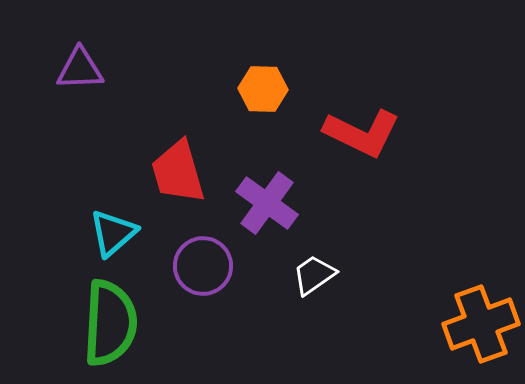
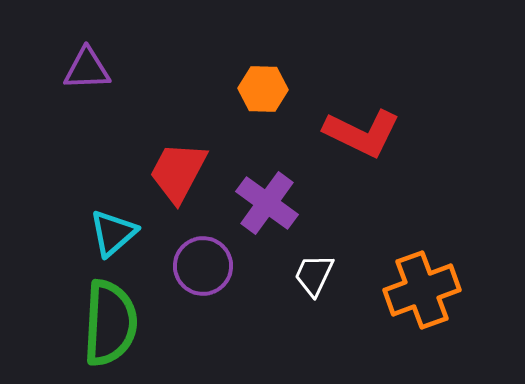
purple triangle: moved 7 px right
red trapezoid: rotated 44 degrees clockwise
white trapezoid: rotated 30 degrees counterclockwise
orange cross: moved 59 px left, 34 px up
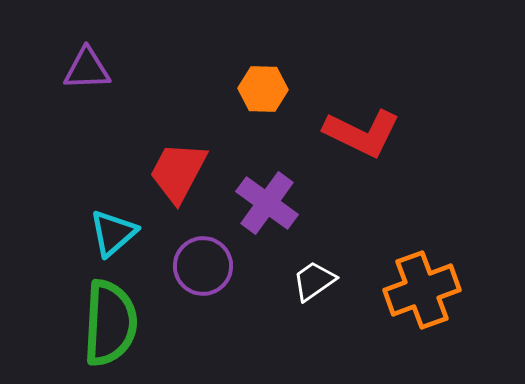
white trapezoid: moved 6 px down; rotated 30 degrees clockwise
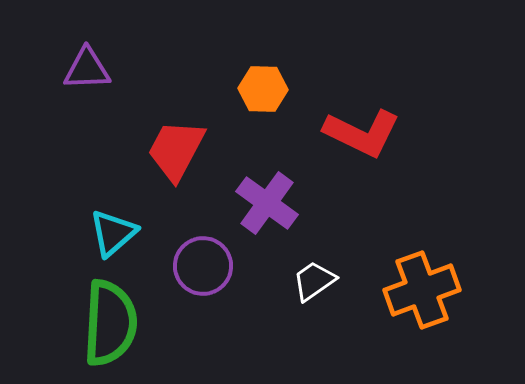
red trapezoid: moved 2 px left, 22 px up
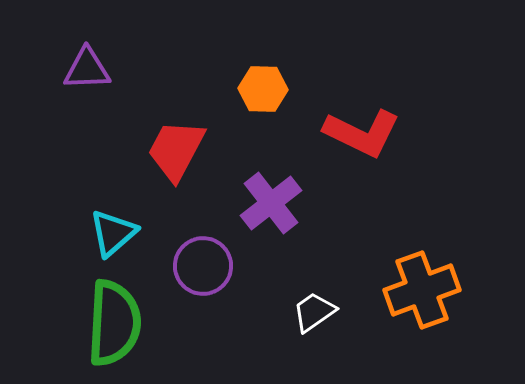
purple cross: moved 4 px right; rotated 16 degrees clockwise
white trapezoid: moved 31 px down
green semicircle: moved 4 px right
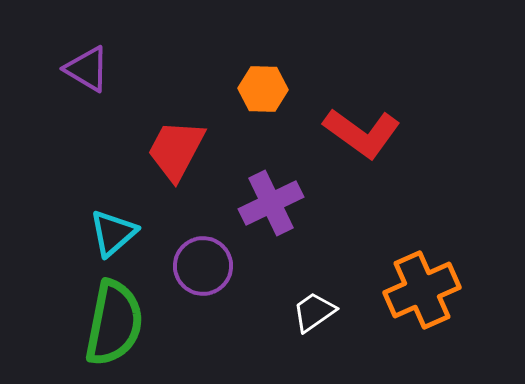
purple triangle: rotated 33 degrees clockwise
red L-shape: rotated 10 degrees clockwise
purple cross: rotated 12 degrees clockwise
orange cross: rotated 4 degrees counterclockwise
green semicircle: rotated 8 degrees clockwise
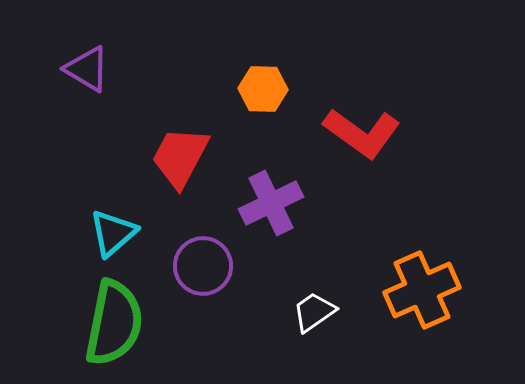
red trapezoid: moved 4 px right, 7 px down
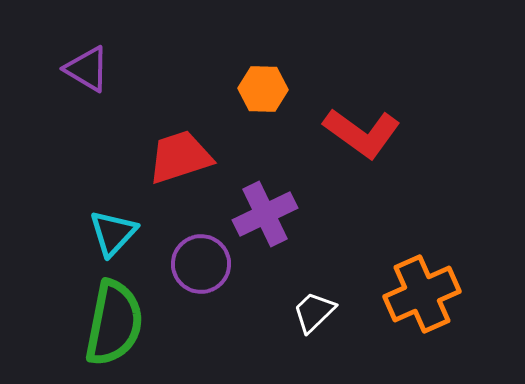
red trapezoid: rotated 44 degrees clockwise
purple cross: moved 6 px left, 11 px down
cyan triangle: rotated 6 degrees counterclockwise
purple circle: moved 2 px left, 2 px up
orange cross: moved 4 px down
white trapezoid: rotated 9 degrees counterclockwise
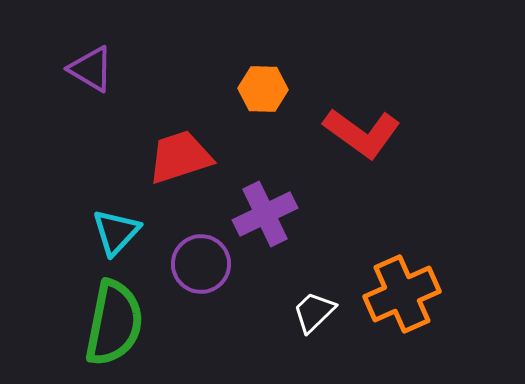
purple triangle: moved 4 px right
cyan triangle: moved 3 px right, 1 px up
orange cross: moved 20 px left
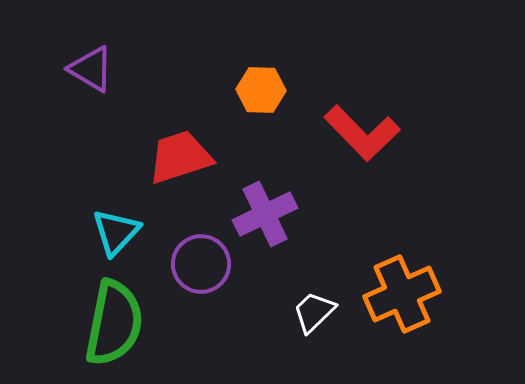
orange hexagon: moved 2 px left, 1 px down
red L-shape: rotated 10 degrees clockwise
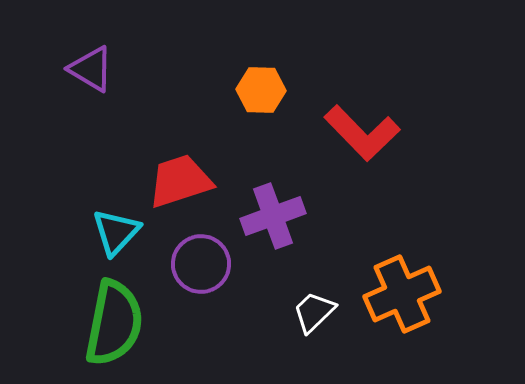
red trapezoid: moved 24 px down
purple cross: moved 8 px right, 2 px down; rotated 6 degrees clockwise
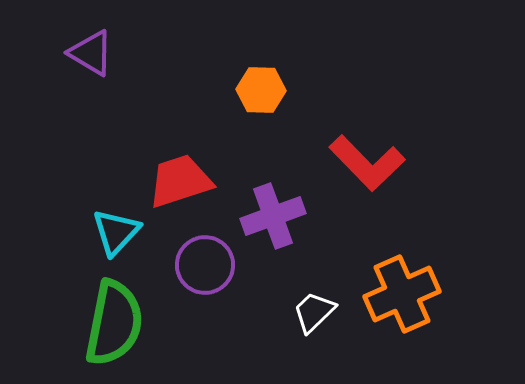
purple triangle: moved 16 px up
red L-shape: moved 5 px right, 30 px down
purple circle: moved 4 px right, 1 px down
